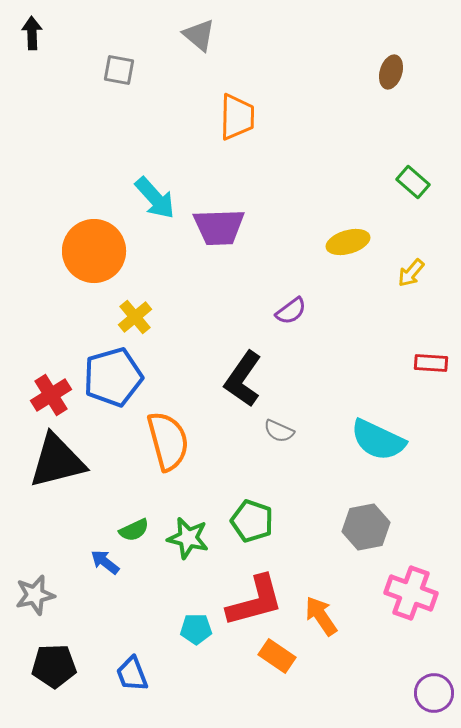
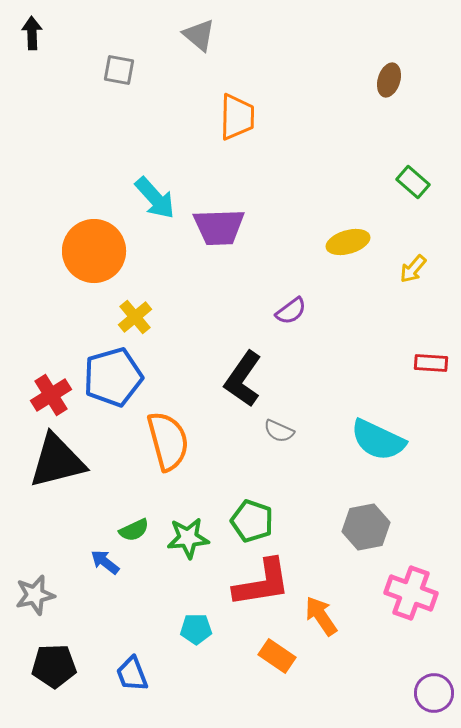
brown ellipse: moved 2 px left, 8 px down
yellow arrow: moved 2 px right, 4 px up
green star: rotated 18 degrees counterclockwise
red L-shape: moved 7 px right, 18 px up; rotated 6 degrees clockwise
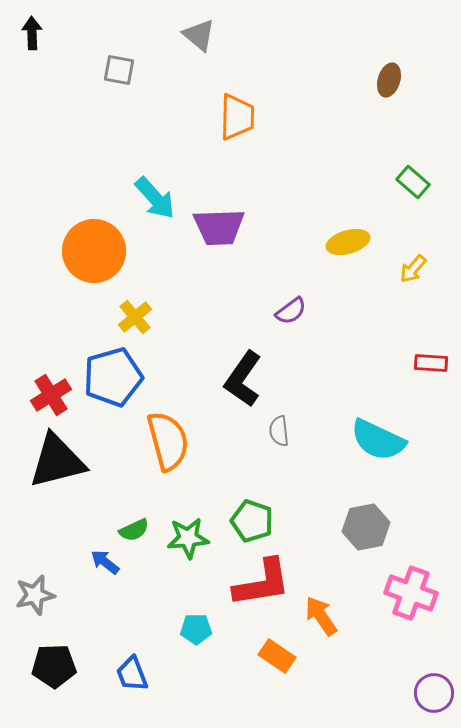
gray semicircle: rotated 60 degrees clockwise
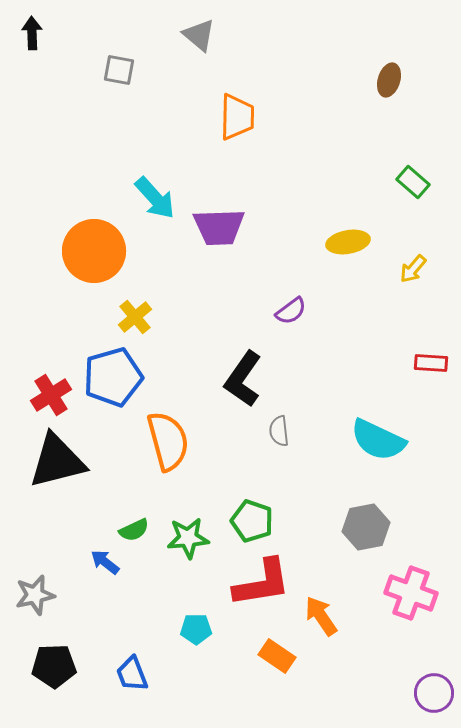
yellow ellipse: rotated 6 degrees clockwise
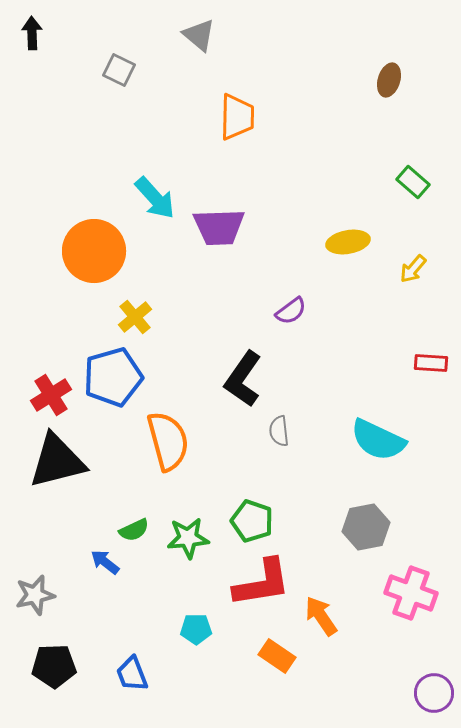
gray square: rotated 16 degrees clockwise
